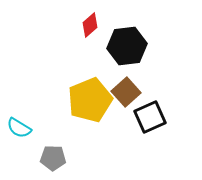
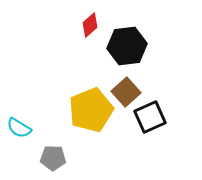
yellow pentagon: moved 1 px right, 10 px down
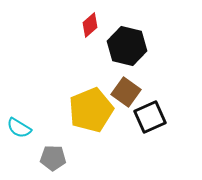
black hexagon: rotated 21 degrees clockwise
brown square: rotated 12 degrees counterclockwise
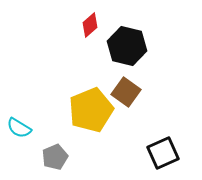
black square: moved 13 px right, 36 px down
gray pentagon: moved 2 px right, 1 px up; rotated 25 degrees counterclockwise
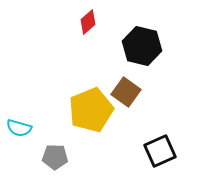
red diamond: moved 2 px left, 3 px up
black hexagon: moved 15 px right
cyan semicircle: rotated 15 degrees counterclockwise
black square: moved 3 px left, 2 px up
gray pentagon: rotated 25 degrees clockwise
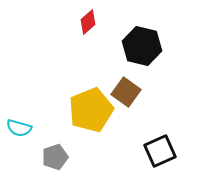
gray pentagon: rotated 20 degrees counterclockwise
